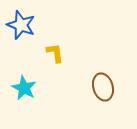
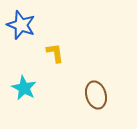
brown ellipse: moved 7 px left, 8 px down
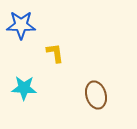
blue star: rotated 20 degrees counterclockwise
cyan star: rotated 25 degrees counterclockwise
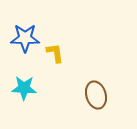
blue star: moved 4 px right, 13 px down
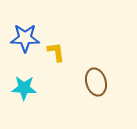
yellow L-shape: moved 1 px right, 1 px up
brown ellipse: moved 13 px up
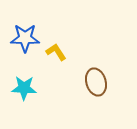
yellow L-shape: rotated 25 degrees counterclockwise
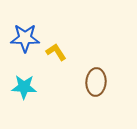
brown ellipse: rotated 20 degrees clockwise
cyan star: moved 1 px up
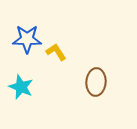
blue star: moved 2 px right, 1 px down
cyan star: moved 3 px left; rotated 20 degrees clockwise
